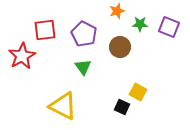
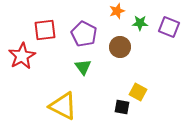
green star: moved 1 px up
black square: rotated 14 degrees counterclockwise
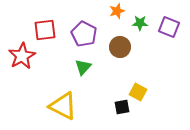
green triangle: rotated 18 degrees clockwise
black square: rotated 21 degrees counterclockwise
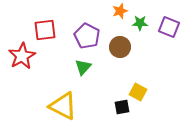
orange star: moved 3 px right
purple pentagon: moved 3 px right, 2 px down
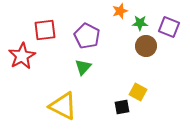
brown circle: moved 26 px right, 1 px up
